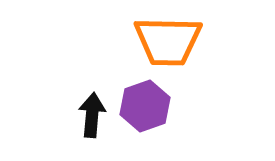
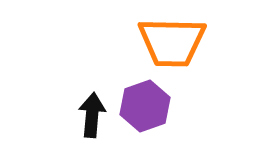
orange trapezoid: moved 4 px right, 1 px down
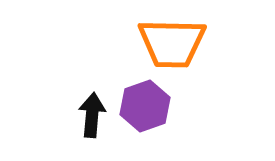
orange trapezoid: moved 1 px down
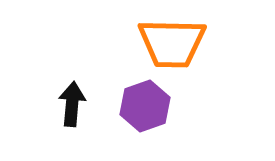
black arrow: moved 20 px left, 11 px up
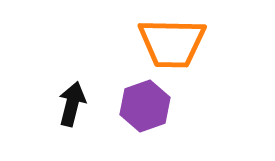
black arrow: rotated 9 degrees clockwise
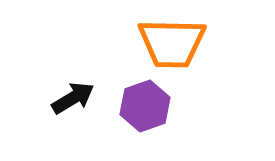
black arrow: moved 1 px right, 6 px up; rotated 45 degrees clockwise
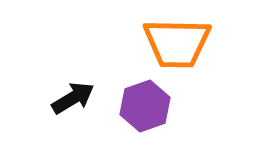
orange trapezoid: moved 5 px right
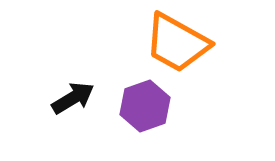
orange trapezoid: rotated 28 degrees clockwise
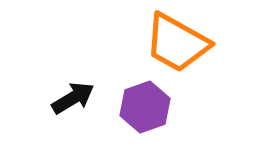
purple hexagon: moved 1 px down
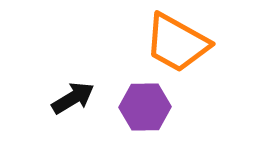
purple hexagon: rotated 18 degrees clockwise
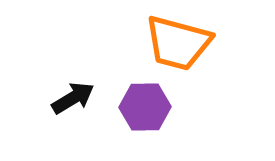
orange trapezoid: moved 1 px right; rotated 14 degrees counterclockwise
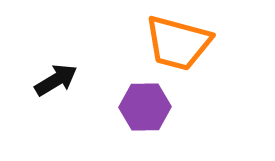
black arrow: moved 17 px left, 18 px up
